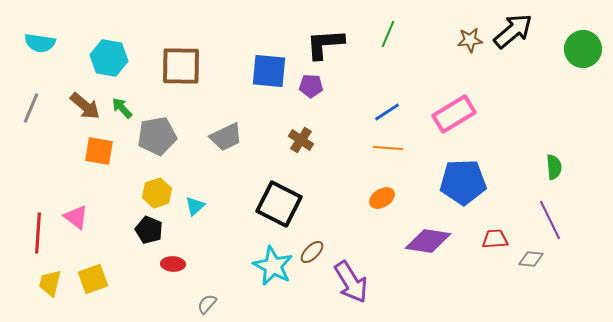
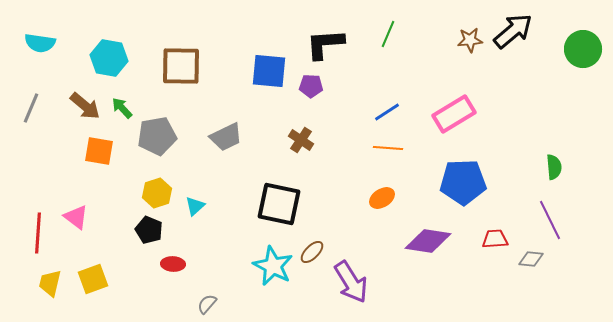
black square: rotated 15 degrees counterclockwise
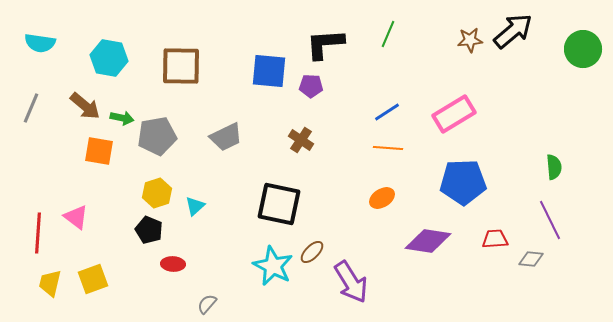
green arrow: moved 10 px down; rotated 145 degrees clockwise
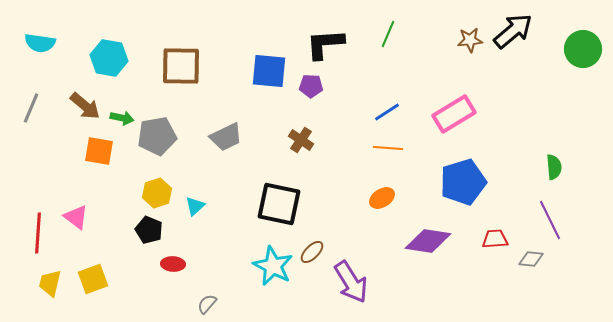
blue pentagon: rotated 15 degrees counterclockwise
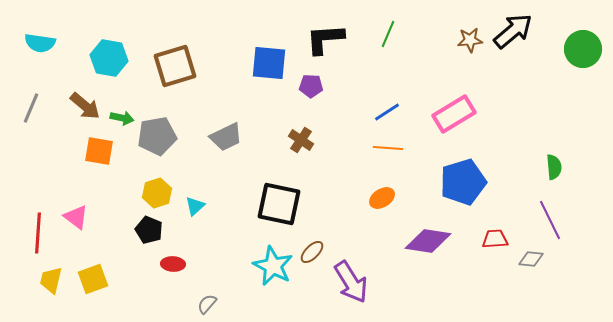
black L-shape: moved 5 px up
brown square: moved 6 px left; rotated 18 degrees counterclockwise
blue square: moved 8 px up
yellow trapezoid: moved 1 px right, 3 px up
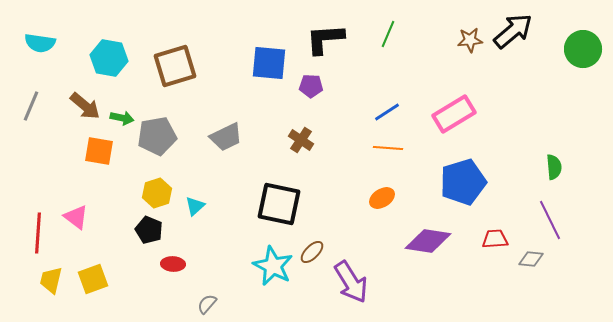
gray line: moved 2 px up
